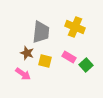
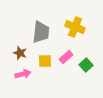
brown star: moved 7 px left
pink rectangle: moved 3 px left; rotated 72 degrees counterclockwise
yellow square: rotated 16 degrees counterclockwise
pink arrow: rotated 49 degrees counterclockwise
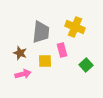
pink rectangle: moved 4 px left, 7 px up; rotated 64 degrees counterclockwise
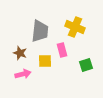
gray trapezoid: moved 1 px left, 1 px up
green square: rotated 24 degrees clockwise
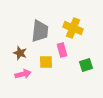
yellow cross: moved 2 px left, 1 px down
yellow square: moved 1 px right, 1 px down
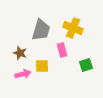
gray trapezoid: moved 1 px right, 1 px up; rotated 10 degrees clockwise
yellow square: moved 4 px left, 4 px down
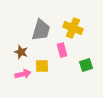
brown star: moved 1 px right, 1 px up
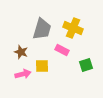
gray trapezoid: moved 1 px right, 1 px up
pink rectangle: rotated 48 degrees counterclockwise
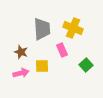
gray trapezoid: rotated 20 degrees counterclockwise
pink rectangle: rotated 40 degrees clockwise
green square: rotated 24 degrees counterclockwise
pink arrow: moved 2 px left, 1 px up
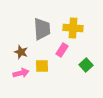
yellow cross: rotated 18 degrees counterclockwise
pink rectangle: rotated 56 degrees clockwise
